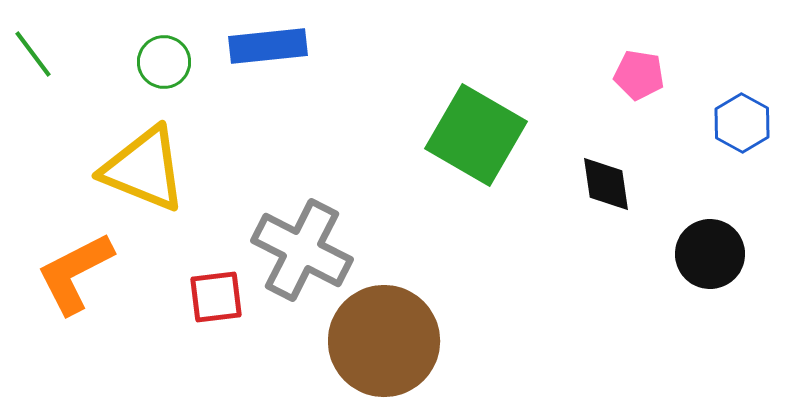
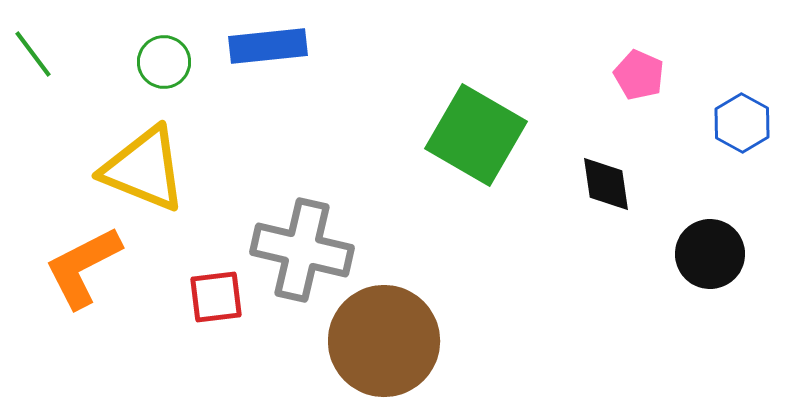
pink pentagon: rotated 15 degrees clockwise
gray cross: rotated 14 degrees counterclockwise
orange L-shape: moved 8 px right, 6 px up
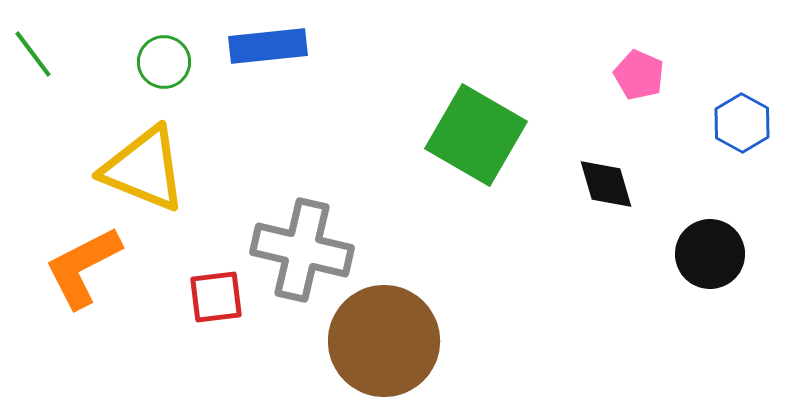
black diamond: rotated 8 degrees counterclockwise
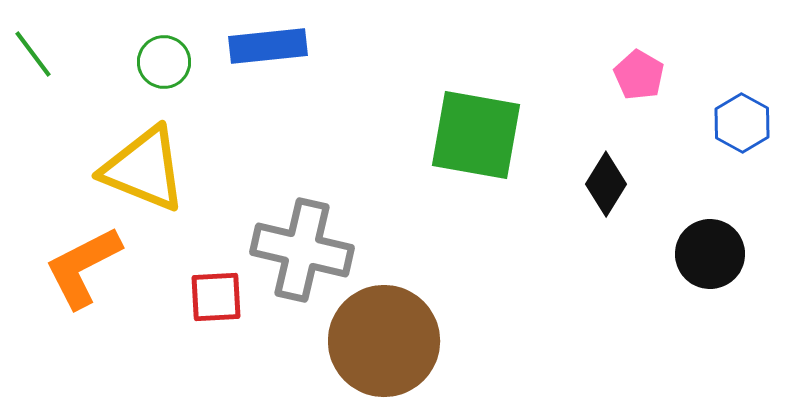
pink pentagon: rotated 6 degrees clockwise
green square: rotated 20 degrees counterclockwise
black diamond: rotated 48 degrees clockwise
red square: rotated 4 degrees clockwise
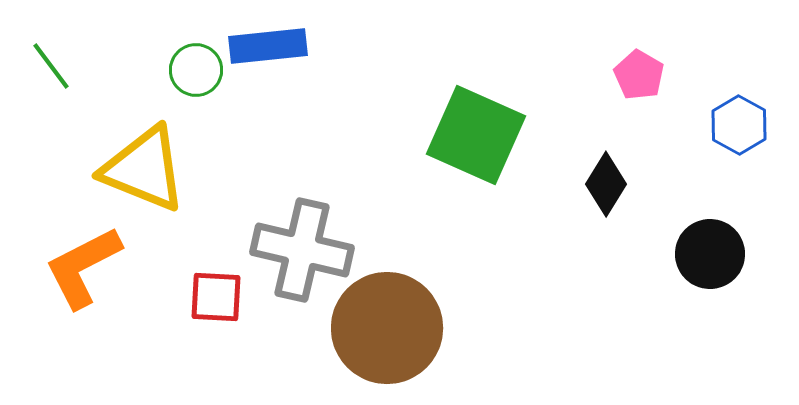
green line: moved 18 px right, 12 px down
green circle: moved 32 px right, 8 px down
blue hexagon: moved 3 px left, 2 px down
green square: rotated 14 degrees clockwise
red square: rotated 6 degrees clockwise
brown circle: moved 3 px right, 13 px up
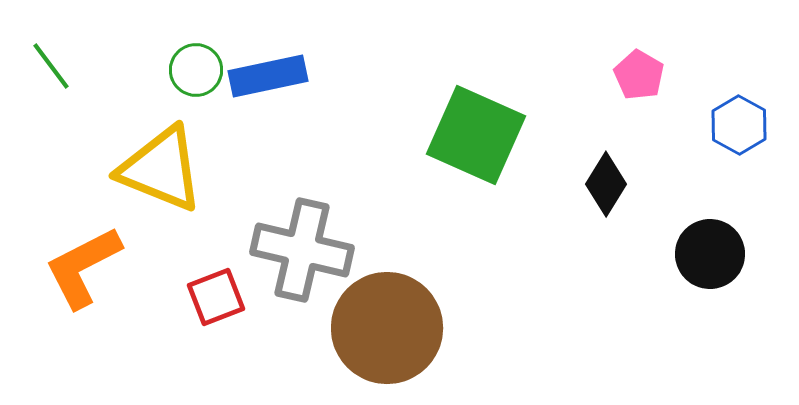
blue rectangle: moved 30 px down; rotated 6 degrees counterclockwise
yellow triangle: moved 17 px right
red square: rotated 24 degrees counterclockwise
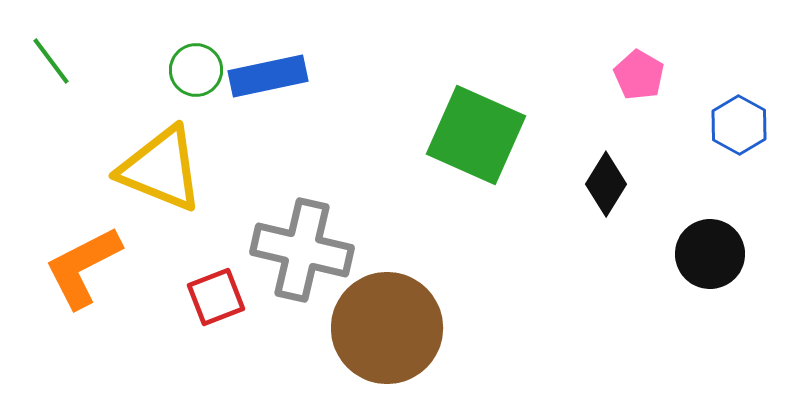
green line: moved 5 px up
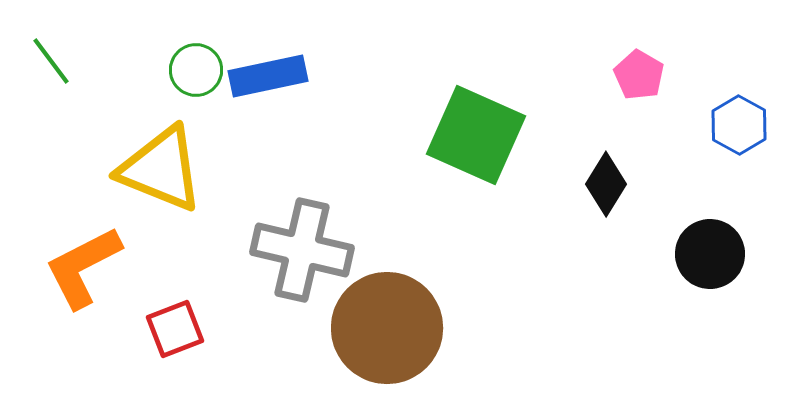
red square: moved 41 px left, 32 px down
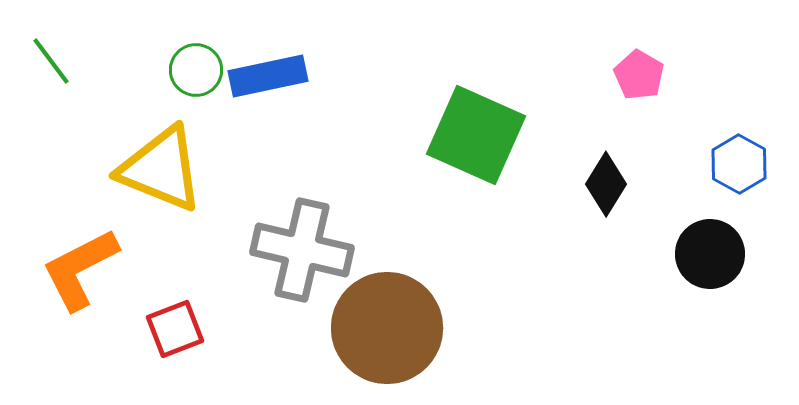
blue hexagon: moved 39 px down
orange L-shape: moved 3 px left, 2 px down
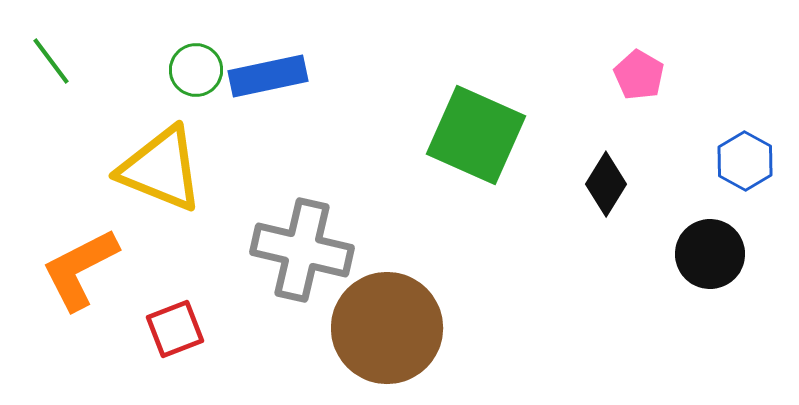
blue hexagon: moved 6 px right, 3 px up
